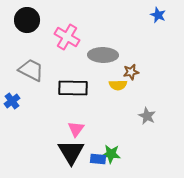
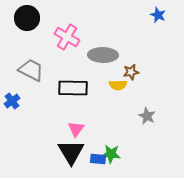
black circle: moved 2 px up
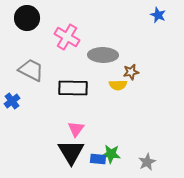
gray star: moved 46 px down; rotated 18 degrees clockwise
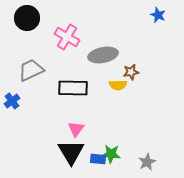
gray ellipse: rotated 12 degrees counterclockwise
gray trapezoid: rotated 52 degrees counterclockwise
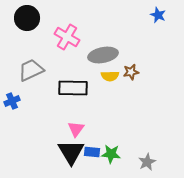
yellow semicircle: moved 8 px left, 9 px up
blue cross: rotated 14 degrees clockwise
blue rectangle: moved 6 px left, 7 px up
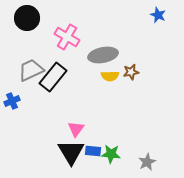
black rectangle: moved 20 px left, 11 px up; rotated 52 degrees counterclockwise
blue rectangle: moved 1 px right, 1 px up
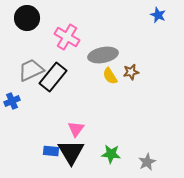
yellow semicircle: rotated 60 degrees clockwise
blue rectangle: moved 42 px left
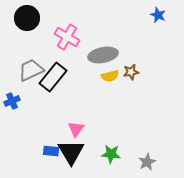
yellow semicircle: rotated 72 degrees counterclockwise
